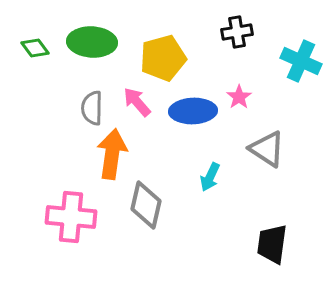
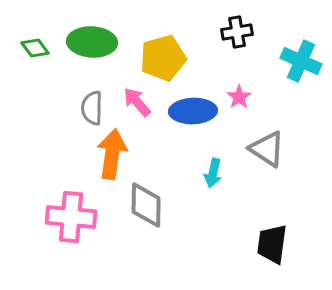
cyan arrow: moved 3 px right, 4 px up; rotated 12 degrees counterclockwise
gray diamond: rotated 12 degrees counterclockwise
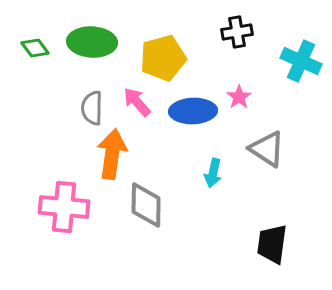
pink cross: moved 7 px left, 10 px up
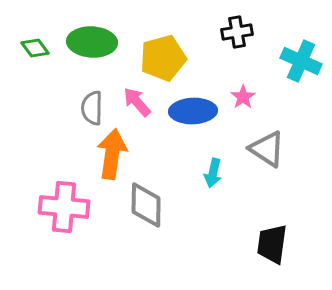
pink star: moved 4 px right
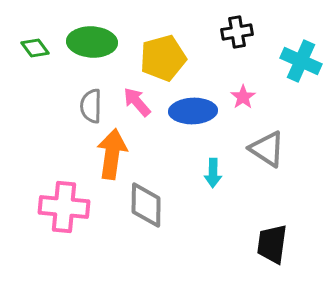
gray semicircle: moved 1 px left, 2 px up
cyan arrow: rotated 12 degrees counterclockwise
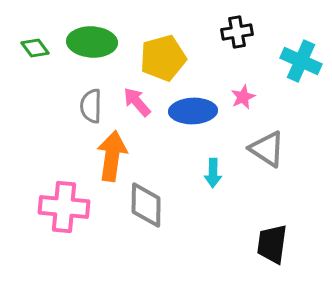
pink star: rotated 10 degrees clockwise
orange arrow: moved 2 px down
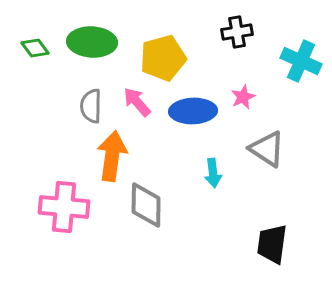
cyan arrow: rotated 8 degrees counterclockwise
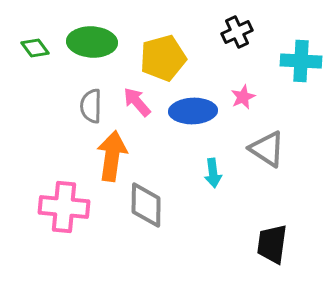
black cross: rotated 16 degrees counterclockwise
cyan cross: rotated 21 degrees counterclockwise
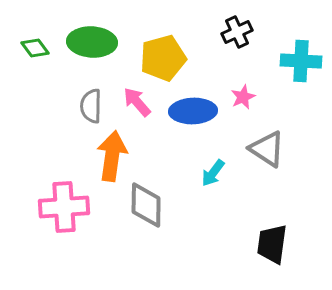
cyan arrow: rotated 44 degrees clockwise
pink cross: rotated 9 degrees counterclockwise
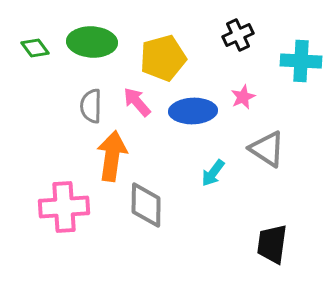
black cross: moved 1 px right, 3 px down
